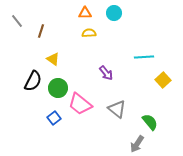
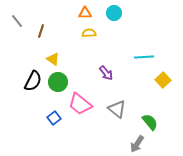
green circle: moved 6 px up
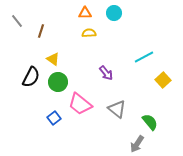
cyan line: rotated 24 degrees counterclockwise
black semicircle: moved 2 px left, 4 px up
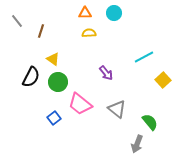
gray arrow: rotated 12 degrees counterclockwise
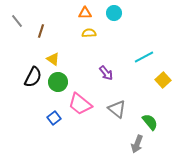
black semicircle: moved 2 px right
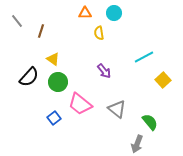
yellow semicircle: moved 10 px right; rotated 96 degrees counterclockwise
purple arrow: moved 2 px left, 2 px up
black semicircle: moved 4 px left; rotated 15 degrees clockwise
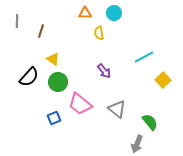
gray line: rotated 40 degrees clockwise
blue square: rotated 16 degrees clockwise
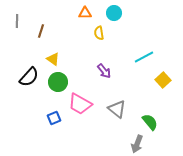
pink trapezoid: rotated 10 degrees counterclockwise
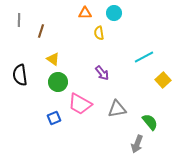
gray line: moved 2 px right, 1 px up
purple arrow: moved 2 px left, 2 px down
black semicircle: moved 9 px left, 2 px up; rotated 130 degrees clockwise
gray triangle: rotated 48 degrees counterclockwise
